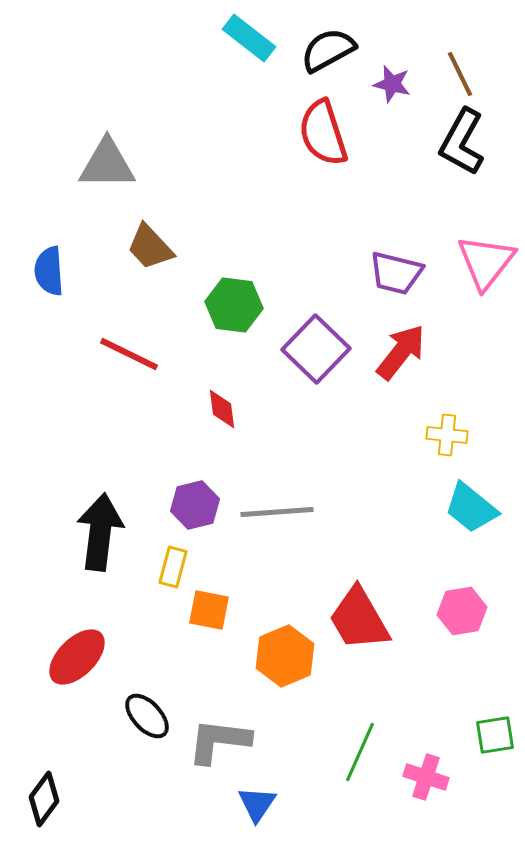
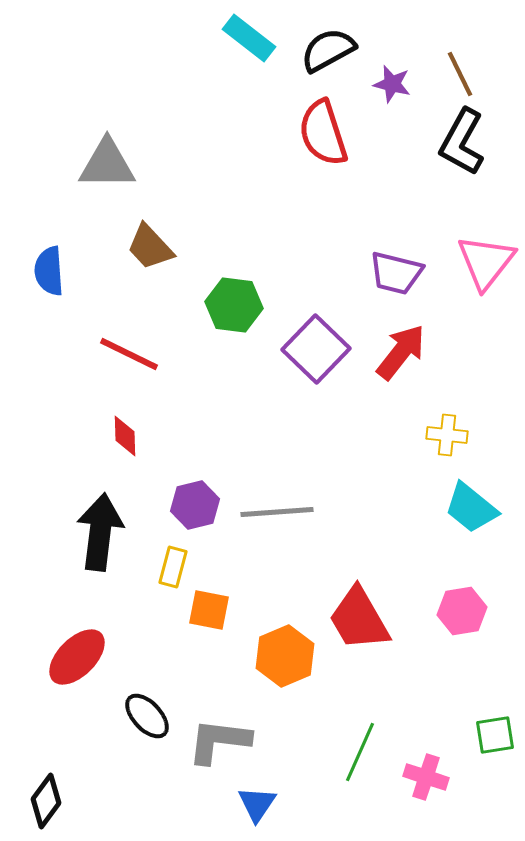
red diamond: moved 97 px left, 27 px down; rotated 6 degrees clockwise
black diamond: moved 2 px right, 2 px down
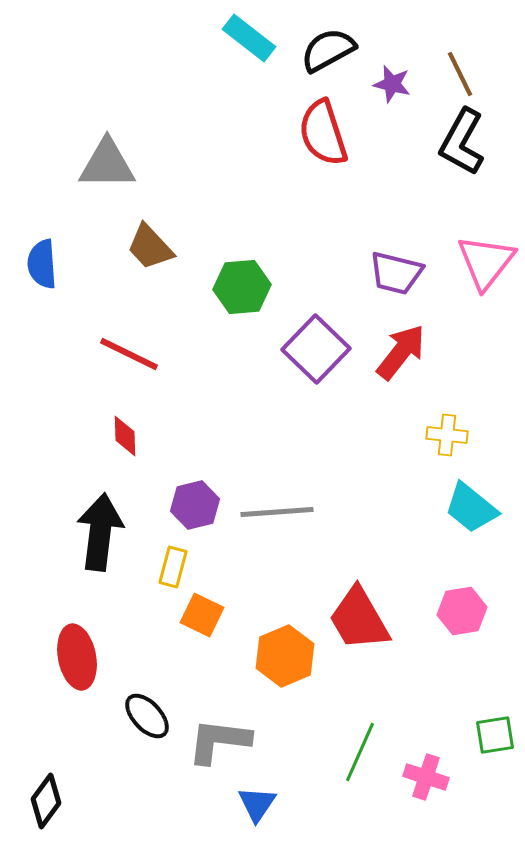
blue semicircle: moved 7 px left, 7 px up
green hexagon: moved 8 px right, 18 px up; rotated 12 degrees counterclockwise
orange square: moved 7 px left, 5 px down; rotated 15 degrees clockwise
red ellipse: rotated 56 degrees counterclockwise
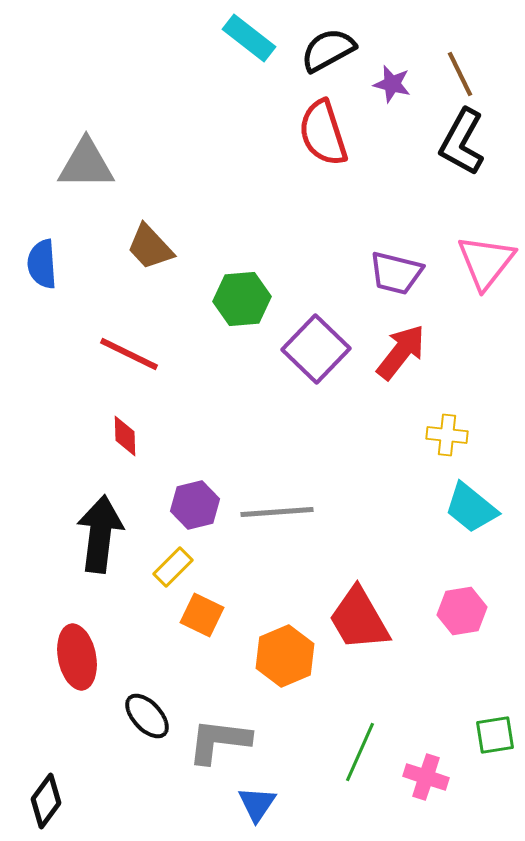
gray triangle: moved 21 px left
green hexagon: moved 12 px down
black arrow: moved 2 px down
yellow rectangle: rotated 30 degrees clockwise
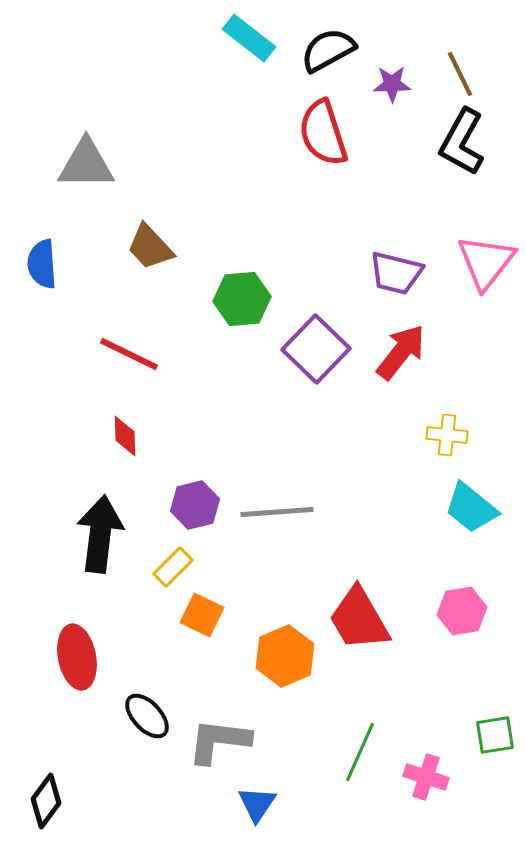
purple star: rotated 15 degrees counterclockwise
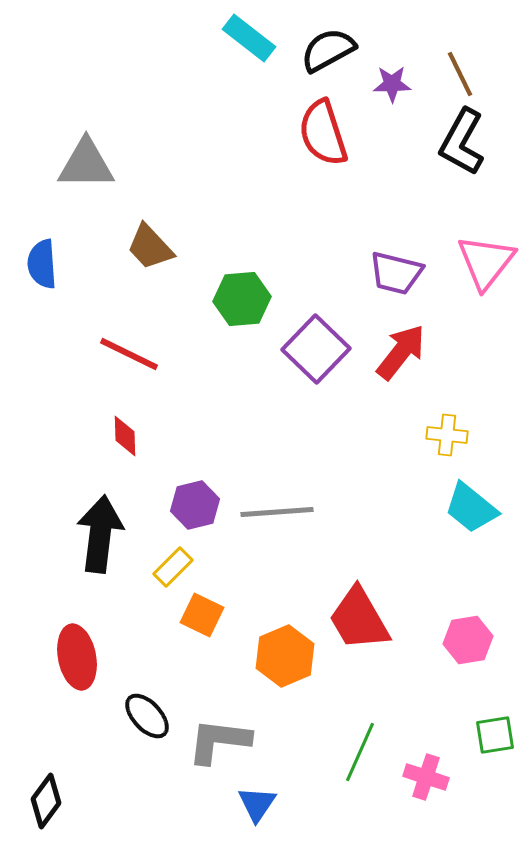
pink hexagon: moved 6 px right, 29 px down
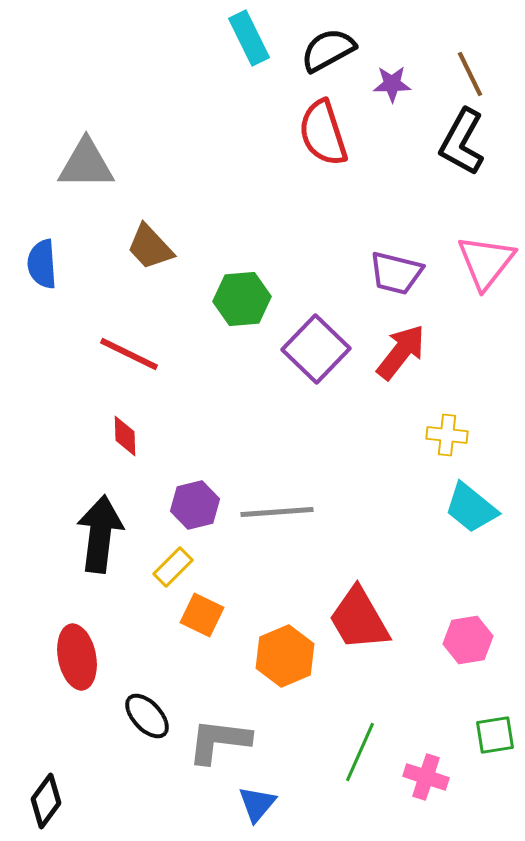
cyan rectangle: rotated 26 degrees clockwise
brown line: moved 10 px right
blue triangle: rotated 6 degrees clockwise
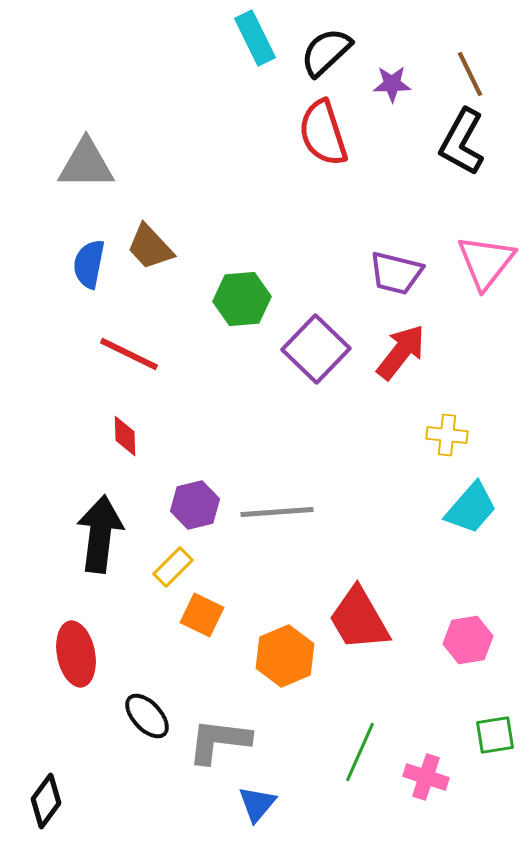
cyan rectangle: moved 6 px right
black semicircle: moved 2 px left, 2 px down; rotated 14 degrees counterclockwise
blue semicircle: moved 47 px right; rotated 15 degrees clockwise
cyan trapezoid: rotated 88 degrees counterclockwise
red ellipse: moved 1 px left, 3 px up
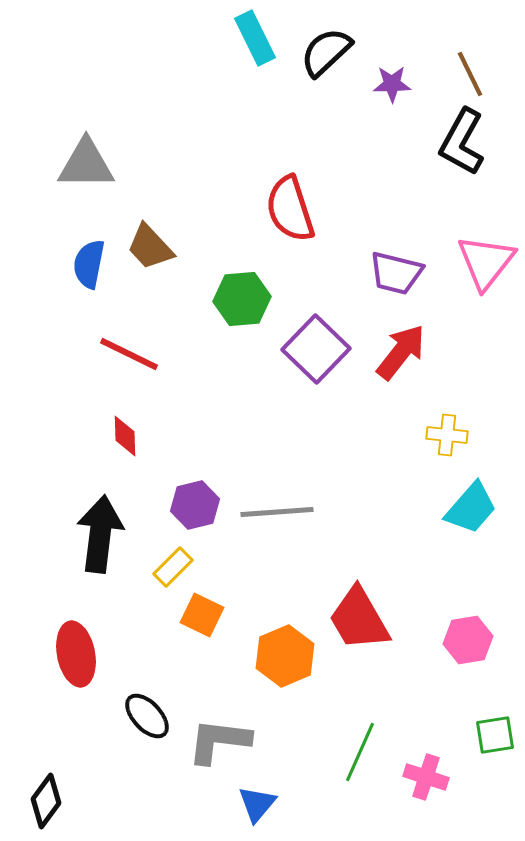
red semicircle: moved 33 px left, 76 px down
